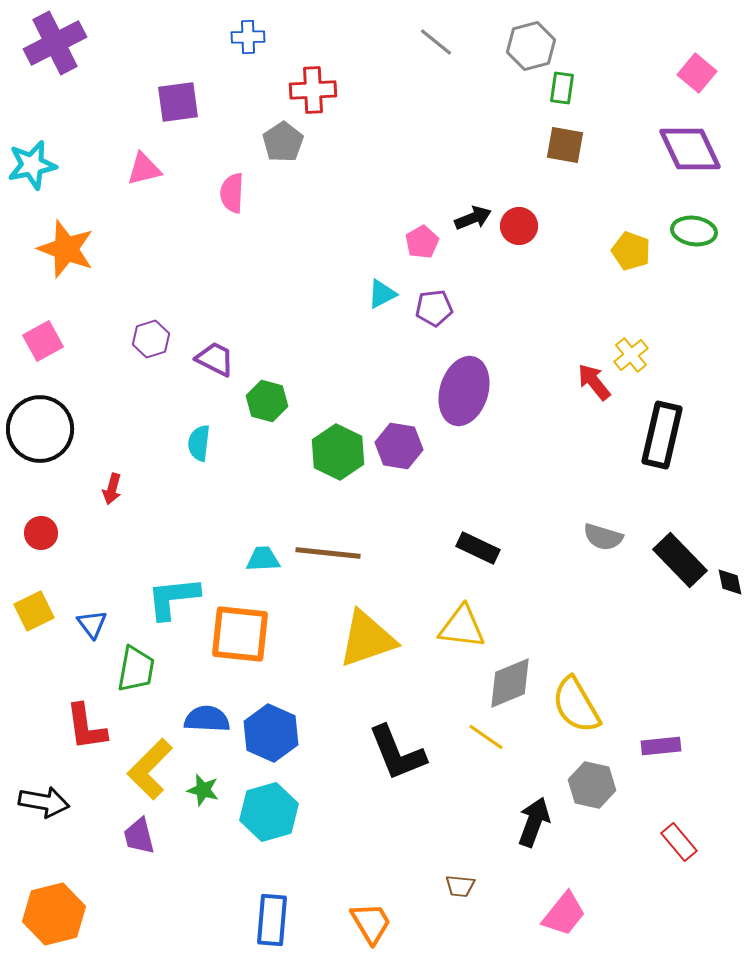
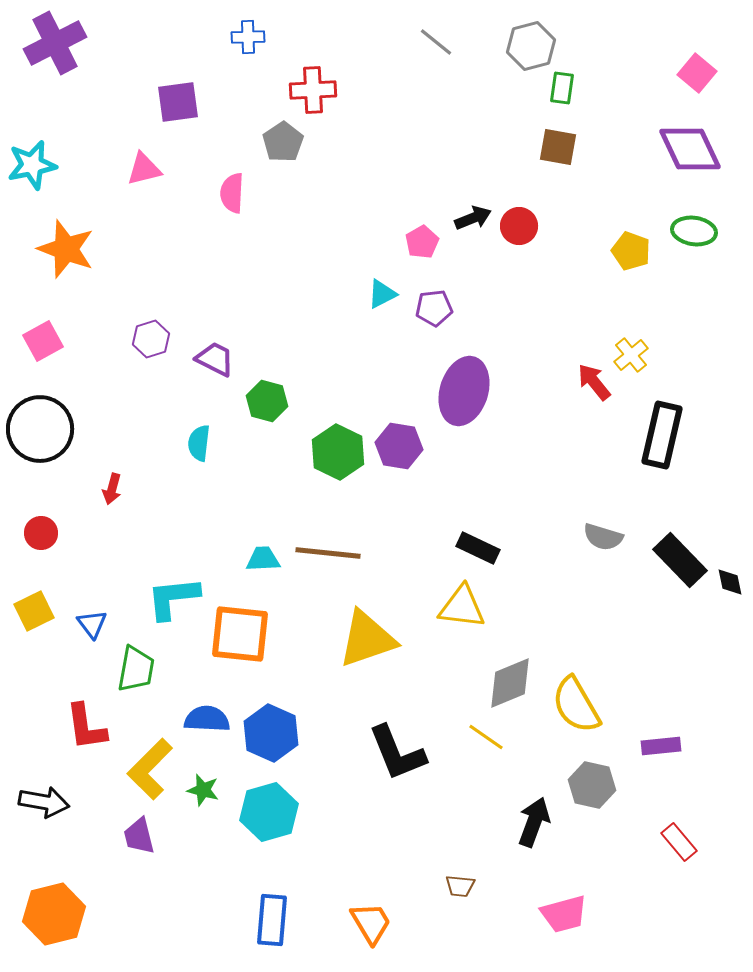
brown square at (565, 145): moved 7 px left, 2 px down
yellow triangle at (462, 627): moved 20 px up
pink trapezoid at (564, 914): rotated 36 degrees clockwise
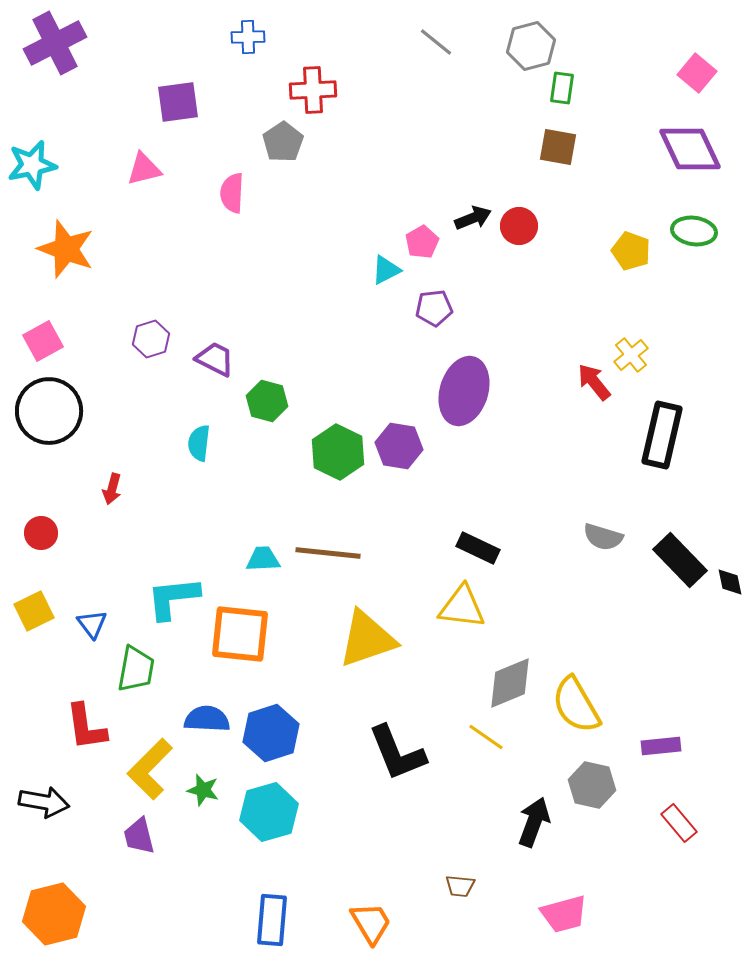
cyan triangle at (382, 294): moved 4 px right, 24 px up
black circle at (40, 429): moved 9 px right, 18 px up
blue hexagon at (271, 733): rotated 18 degrees clockwise
red rectangle at (679, 842): moved 19 px up
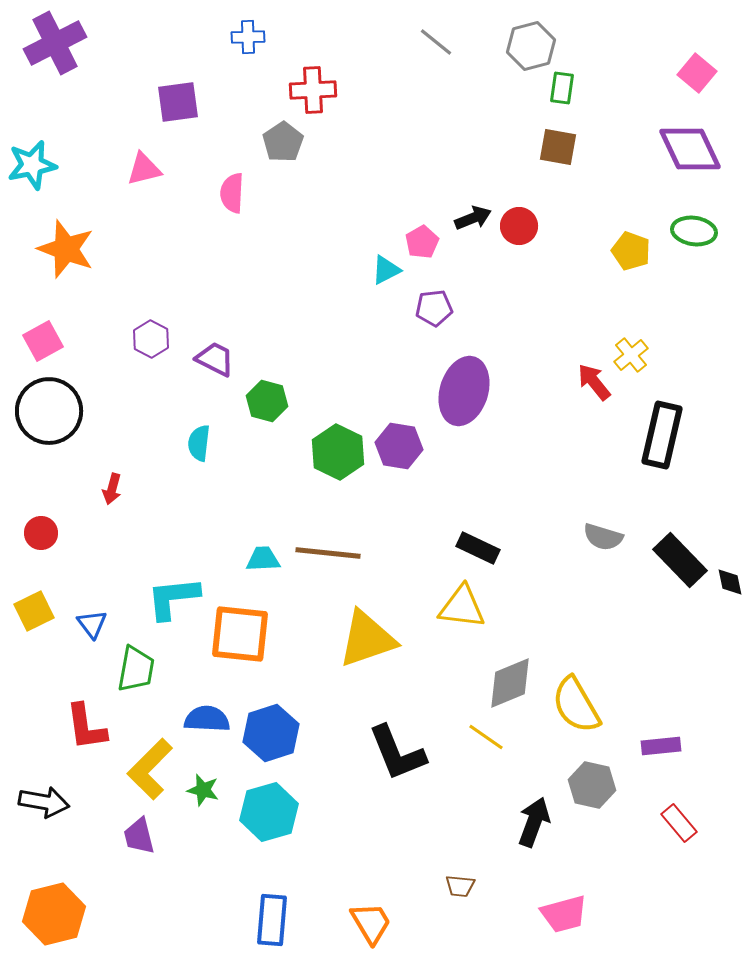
purple hexagon at (151, 339): rotated 15 degrees counterclockwise
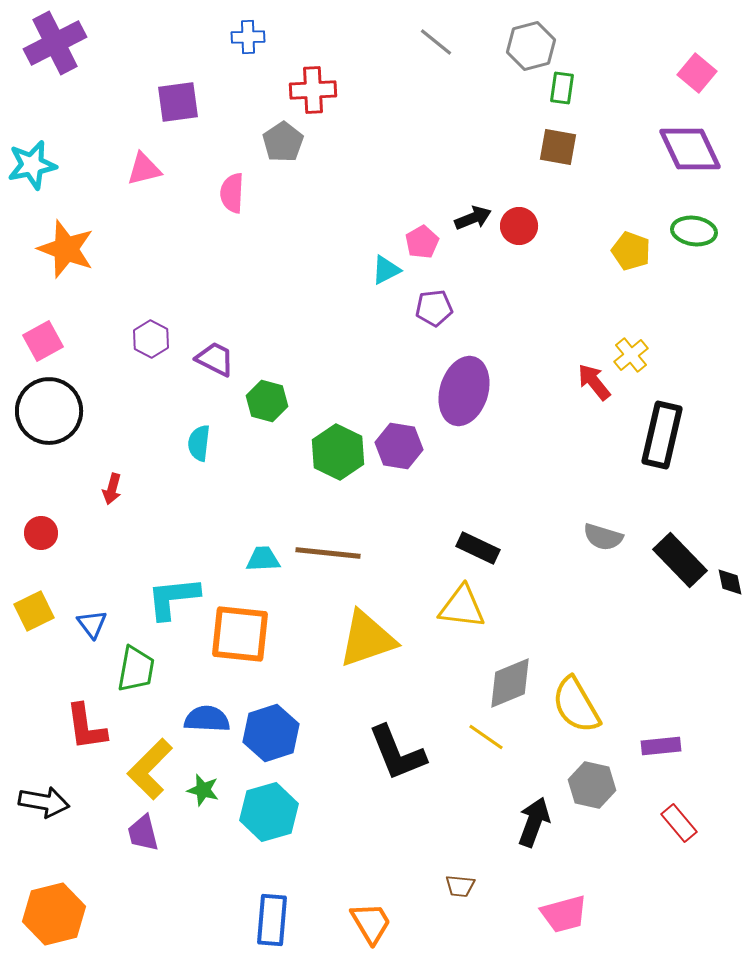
purple trapezoid at (139, 836): moved 4 px right, 3 px up
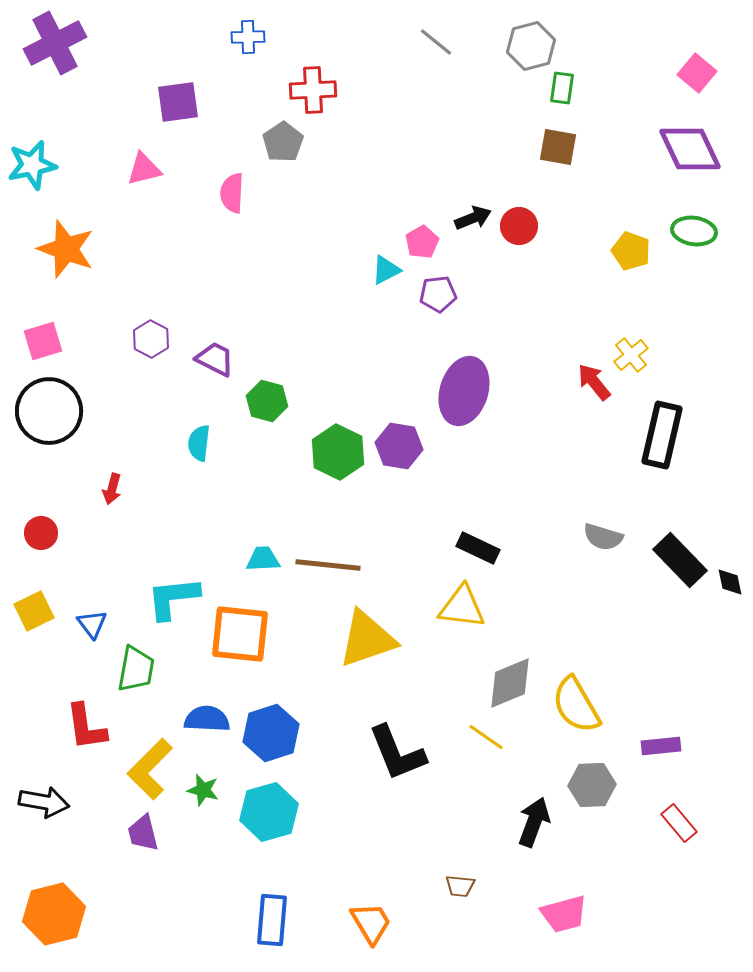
purple pentagon at (434, 308): moved 4 px right, 14 px up
pink square at (43, 341): rotated 12 degrees clockwise
brown line at (328, 553): moved 12 px down
gray hexagon at (592, 785): rotated 15 degrees counterclockwise
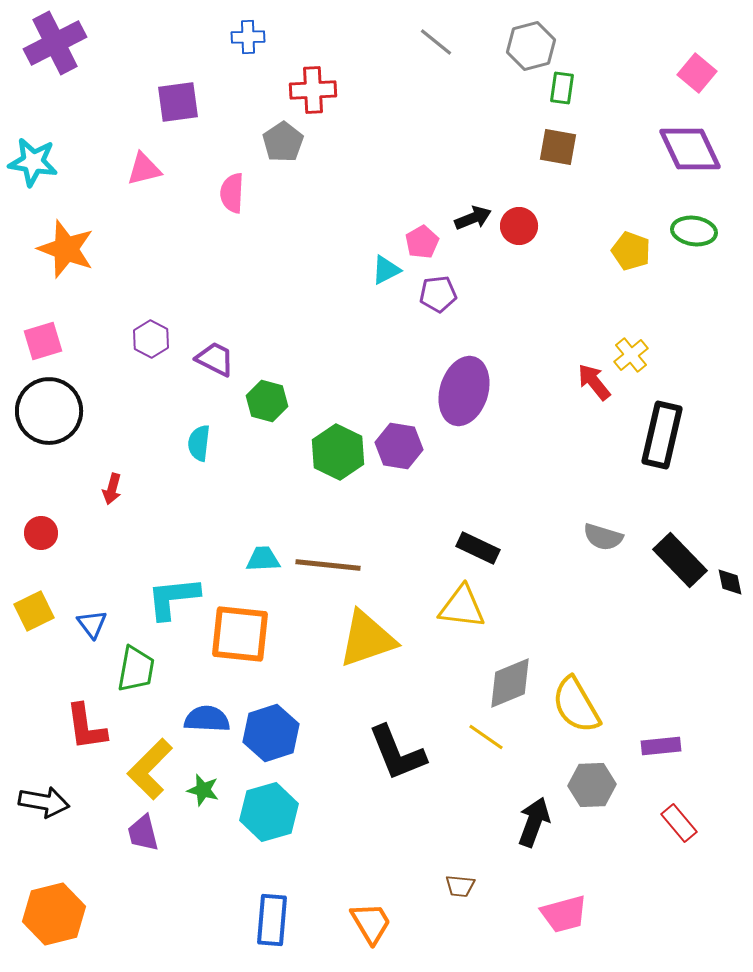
cyan star at (32, 165): moved 1 px right, 3 px up; rotated 21 degrees clockwise
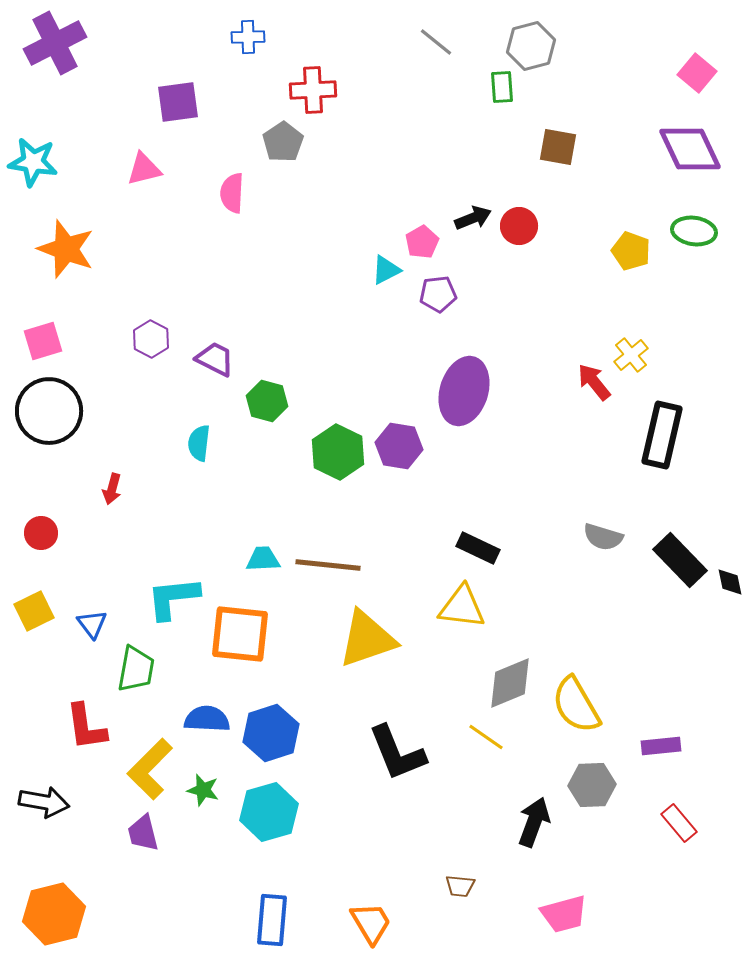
green rectangle at (562, 88): moved 60 px left, 1 px up; rotated 12 degrees counterclockwise
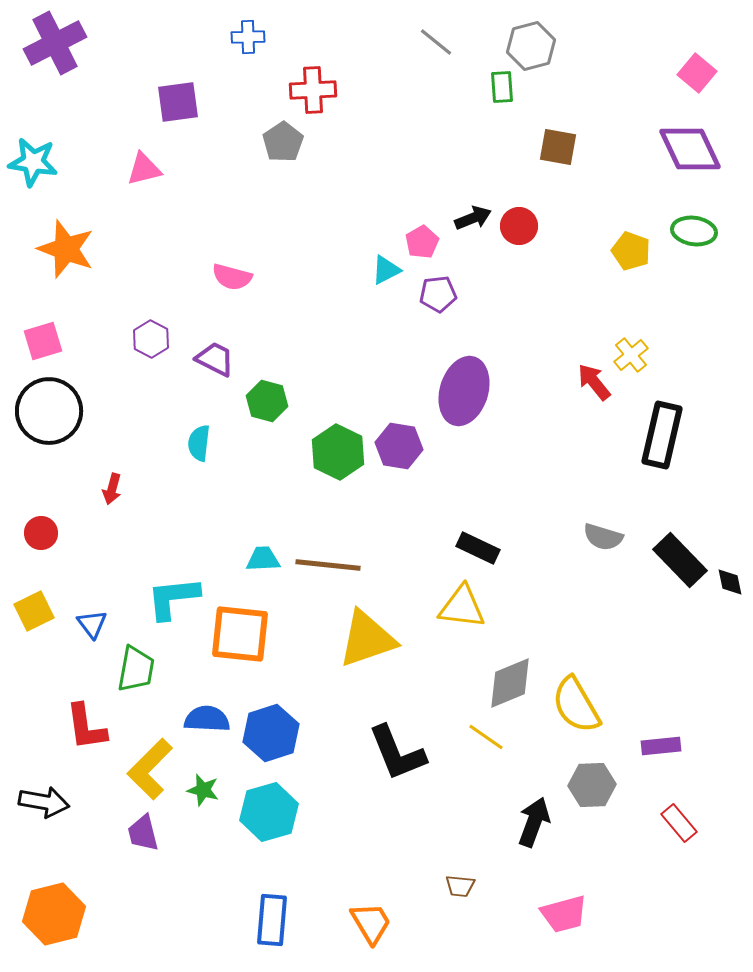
pink semicircle at (232, 193): moved 84 px down; rotated 78 degrees counterclockwise
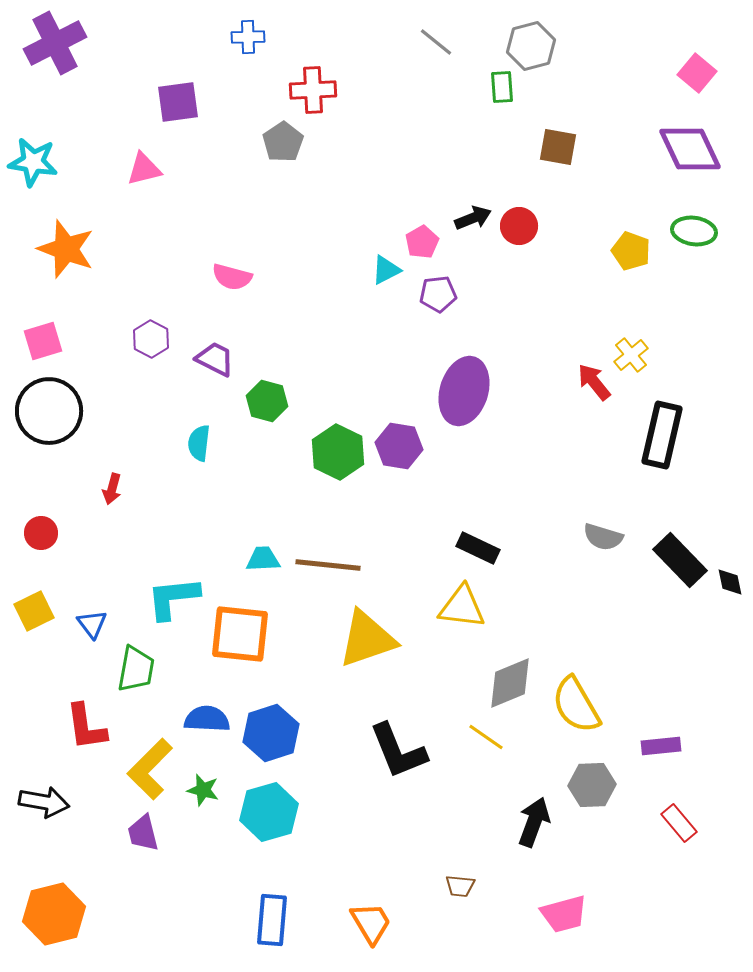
black L-shape at (397, 753): moved 1 px right, 2 px up
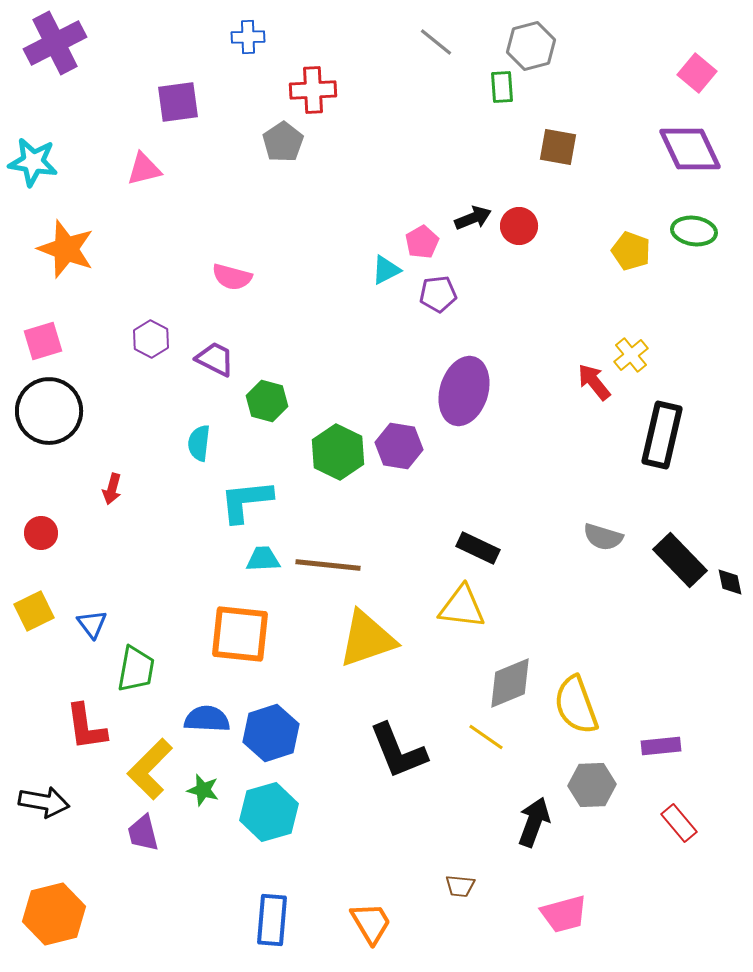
cyan L-shape at (173, 598): moved 73 px right, 97 px up
yellow semicircle at (576, 705): rotated 10 degrees clockwise
